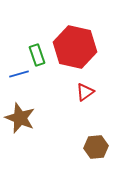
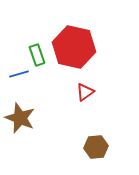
red hexagon: moved 1 px left
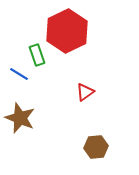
red hexagon: moved 7 px left, 16 px up; rotated 21 degrees clockwise
blue line: rotated 48 degrees clockwise
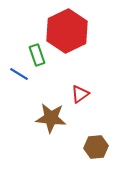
red triangle: moved 5 px left, 2 px down
brown star: moved 31 px right; rotated 16 degrees counterclockwise
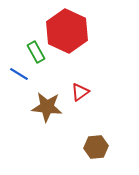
red hexagon: rotated 9 degrees counterclockwise
green rectangle: moved 1 px left, 3 px up; rotated 10 degrees counterclockwise
red triangle: moved 2 px up
brown star: moved 4 px left, 11 px up
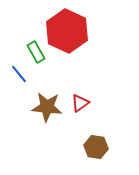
blue line: rotated 18 degrees clockwise
red triangle: moved 11 px down
brown hexagon: rotated 15 degrees clockwise
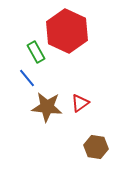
blue line: moved 8 px right, 4 px down
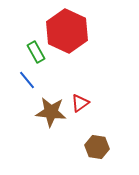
blue line: moved 2 px down
brown star: moved 4 px right, 5 px down
brown hexagon: moved 1 px right
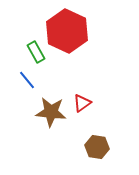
red triangle: moved 2 px right
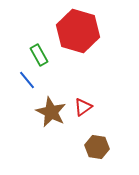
red hexagon: moved 11 px right; rotated 9 degrees counterclockwise
green rectangle: moved 3 px right, 3 px down
red triangle: moved 1 px right, 4 px down
brown star: rotated 20 degrees clockwise
